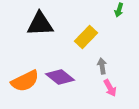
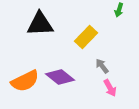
gray arrow: rotated 28 degrees counterclockwise
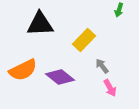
yellow rectangle: moved 2 px left, 3 px down
orange semicircle: moved 2 px left, 11 px up
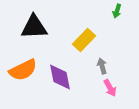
green arrow: moved 2 px left, 1 px down
black triangle: moved 6 px left, 3 px down
gray arrow: rotated 21 degrees clockwise
purple diamond: rotated 40 degrees clockwise
